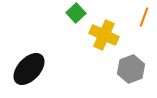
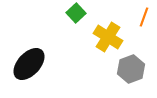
yellow cross: moved 4 px right, 2 px down; rotated 8 degrees clockwise
black ellipse: moved 5 px up
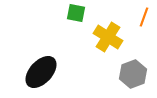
green square: rotated 36 degrees counterclockwise
black ellipse: moved 12 px right, 8 px down
gray hexagon: moved 2 px right, 5 px down
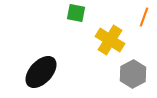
yellow cross: moved 2 px right, 3 px down
gray hexagon: rotated 8 degrees counterclockwise
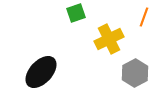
green square: rotated 30 degrees counterclockwise
yellow cross: moved 1 px left, 1 px up; rotated 32 degrees clockwise
gray hexagon: moved 2 px right, 1 px up
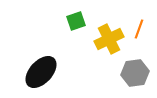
green square: moved 8 px down
orange line: moved 5 px left, 12 px down
gray hexagon: rotated 20 degrees clockwise
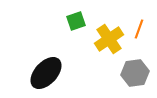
yellow cross: rotated 8 degrees counterclockwise
black ellipse: moved 5 px right, 1 px down
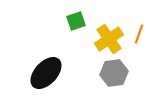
orange line: moved 5 px down
gray hexagon: moved 21 px left
